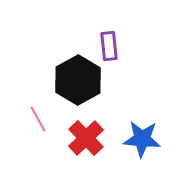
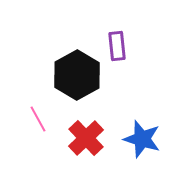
purple rectangle: moved 8 px right
black hexagon: moved 1 px left, 5 px up
blue star: rotated 12 degrees clockwise
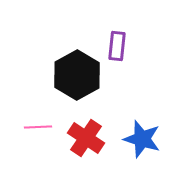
purple rectangle: rotated 12 degrees clockwise
pink line: moved 8 px down; rotated 64 degrees counterclockwise
red cross: rotated 12 degrees counterclockwise
